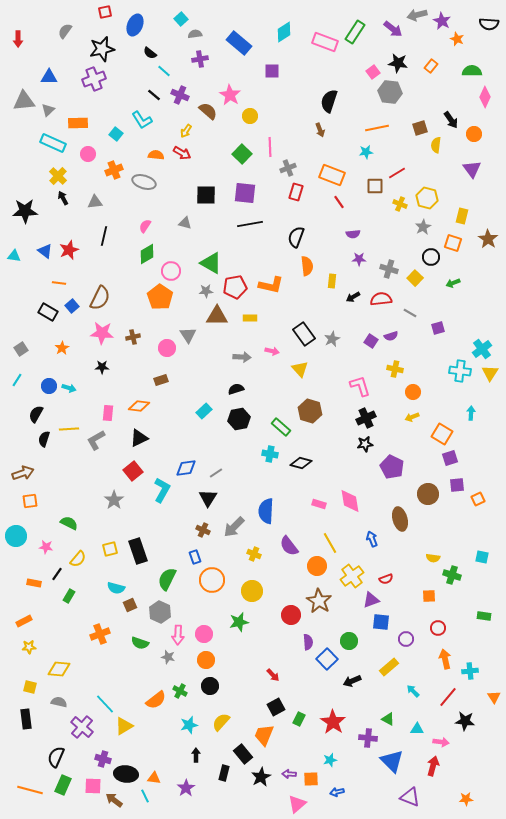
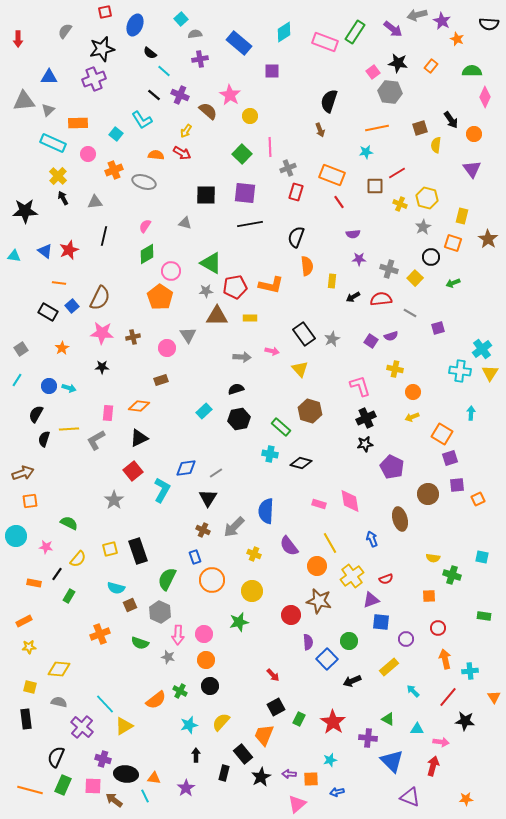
brown star at (319, 601): rotated 20 degrees counterclockwise
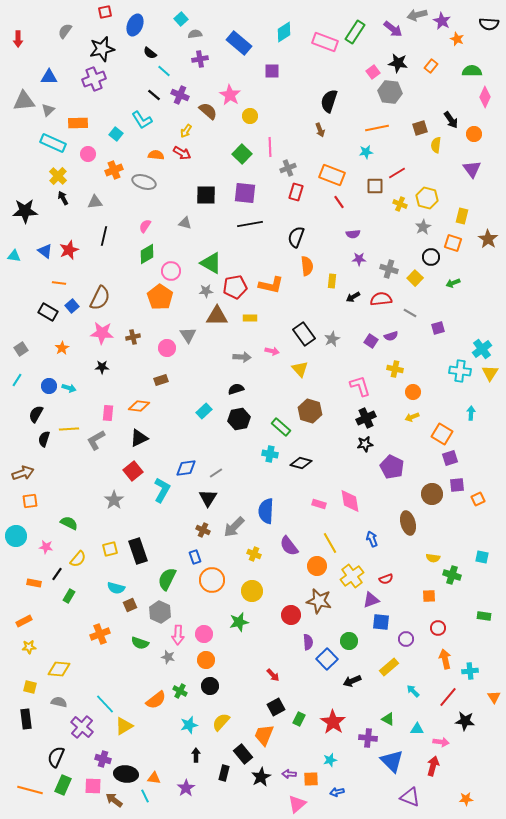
brown circle at (428, 494): moved 4 px right
brown ellipse at (400, 519): moved 8 px right, 4 px down
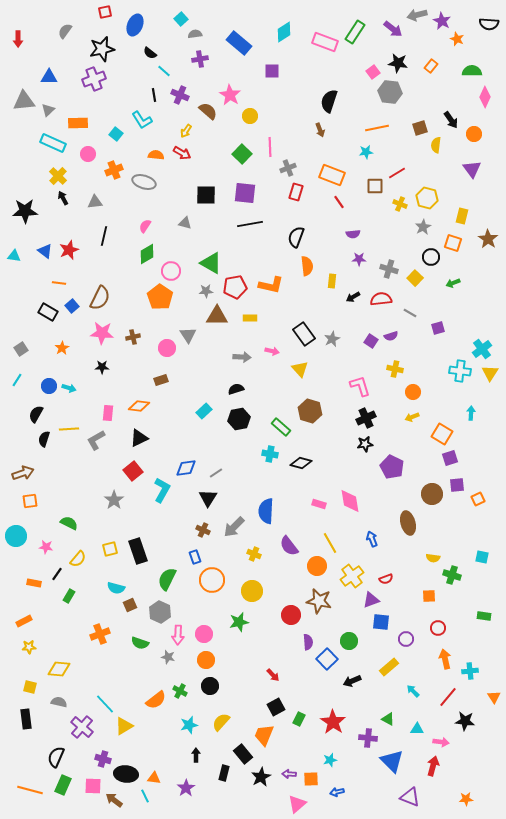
black line at (154, 95): rotated 40 degrees clockwise
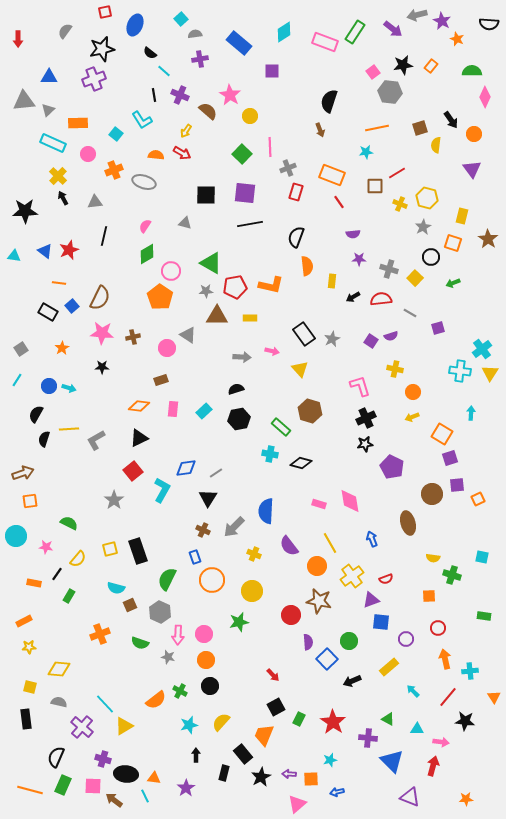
black star at (398, 63): moved 5 px right, 2 px down; rotated 18 degrees counterclockwise
gray triangle at (188, 335): rotated 24 degrees counterclockwise
pink rectangle at (108, 413): moved 65 px right, 4 px up
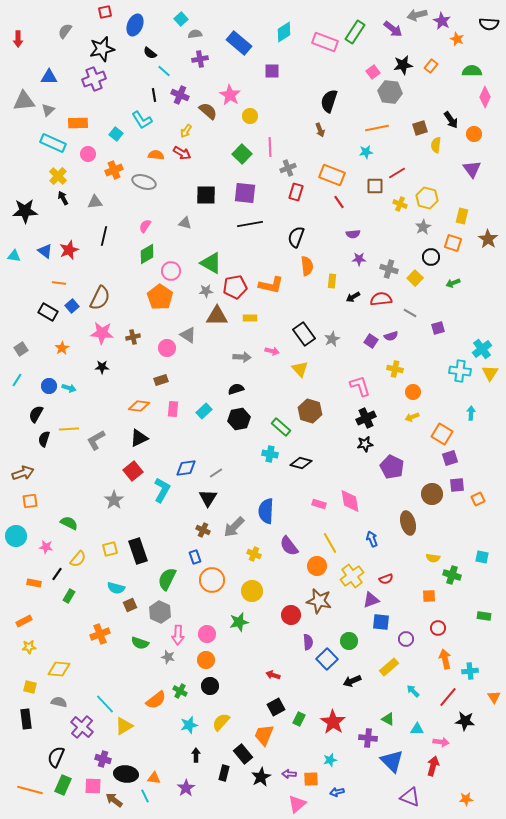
pink circle at (204, 634): moved 3 px right
red arrow at (273, 675): rotated 152 degrees clockwise
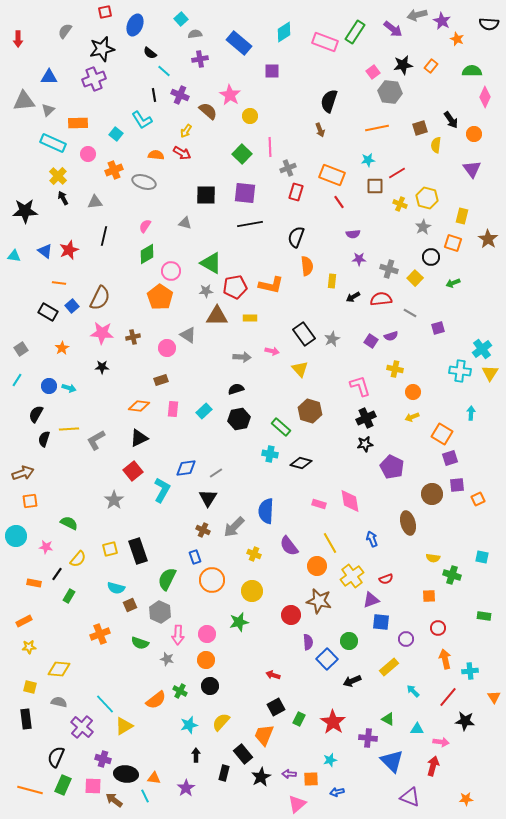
cyan star at (366, 152): moved 2 px right, 8 px down
gray star at (168, 657): moved 1 px left, 2 px down
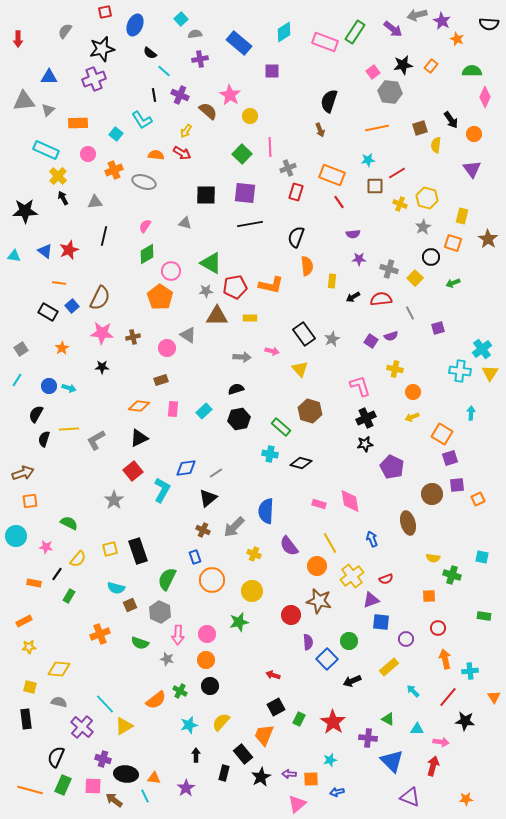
cyan rectangle at (53, 143): moved 7 px left, 7 px down
gray line at (410, 313): rotated 32 degrees clockwise
black triangle at (208, 498): rotated 18 degrees clockwise
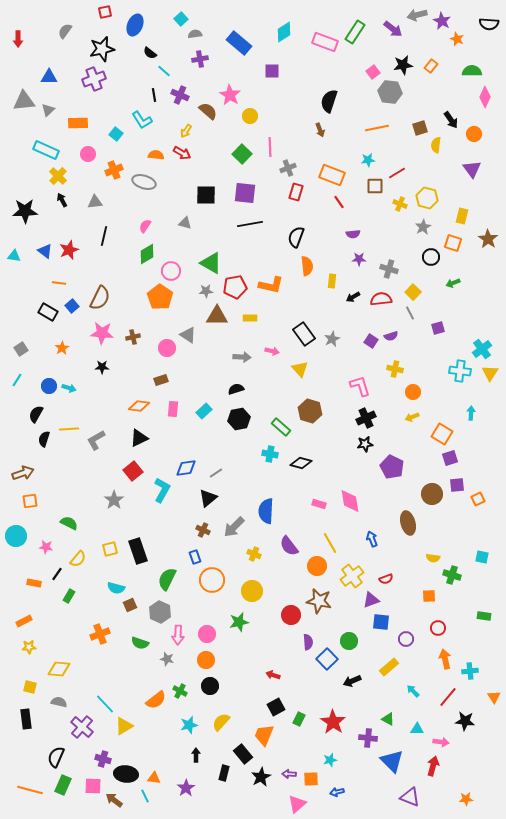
black arrow at (63, 198): moved 1 px left, 2 px down
yellow square at (415, 278): moved 2 px left, 14 px down
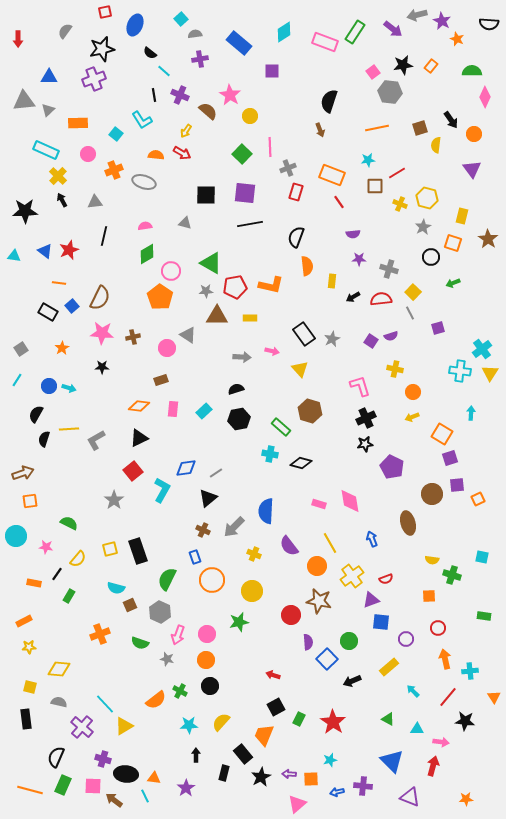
pink semicircle at (145, 226): rotated 48 degrees clockwise
yellow semicircle at (433, 558): moved 1 px left, 2 px down
pink arrow at (178, 635): rotated 18 degrees clockwise
cyan star at (189, 725): rotated 12 degrees clockwise
purple cross at (368, 738): moved 5 px left, 48 px down
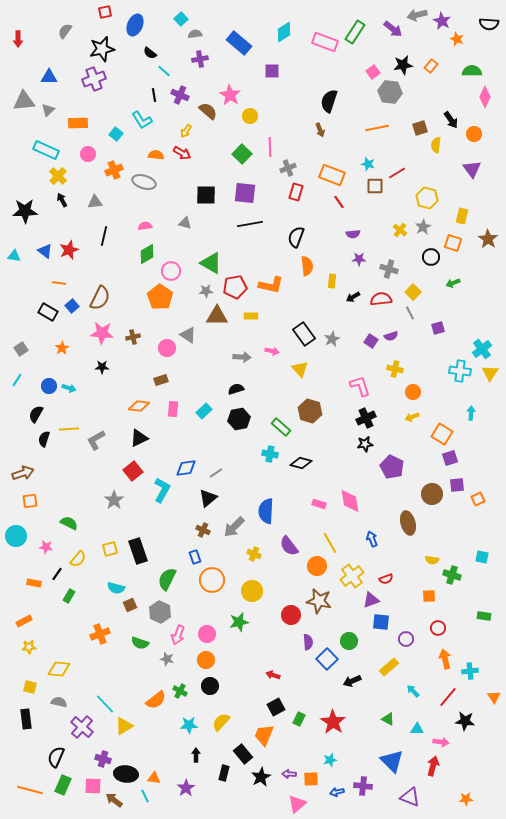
cyan star at (368, 160): moved 4 px down; rotated 24 degrees clockwise
yellow cross at (400, 204): moved 26 px down; rotated 16 degrees clockwise
yellow rectangle at (250, 318): moved 1 px right, 2 px up
